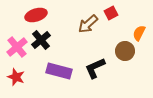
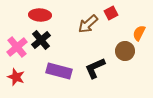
red ellipse: moved 4 px right; rotated 20 degrees clockwise
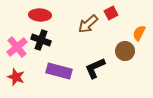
black cross: rotated 30 degrees counterclockwise
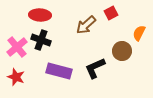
brown arrow: moved 2 px left, 1 px down
brown circle: moved 3 px left
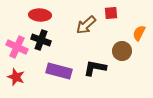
red square: rotated 24 degrees clockwise
pink cross: rotated 25 degrees counterclockwise
black L-shape: rotated 35 degrees clockwise
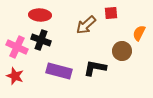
red star: moved 1 px left, 1 px up
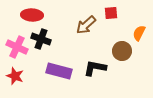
red ellipse: moved 8 px left
black cross: moved 1 px up
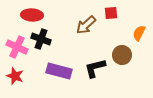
brown circle: moved 4 px down
black L-shape: rotated 25 degrees counterclockwise
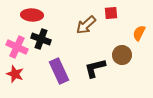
purple rectangle: rotated 50 degrees clockwise
red star: moved 2 px up
